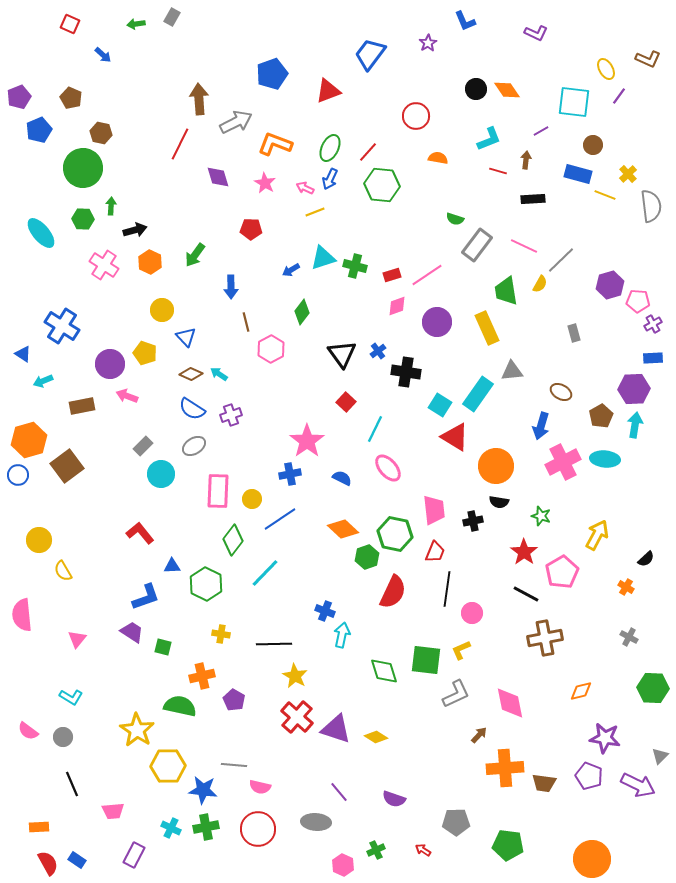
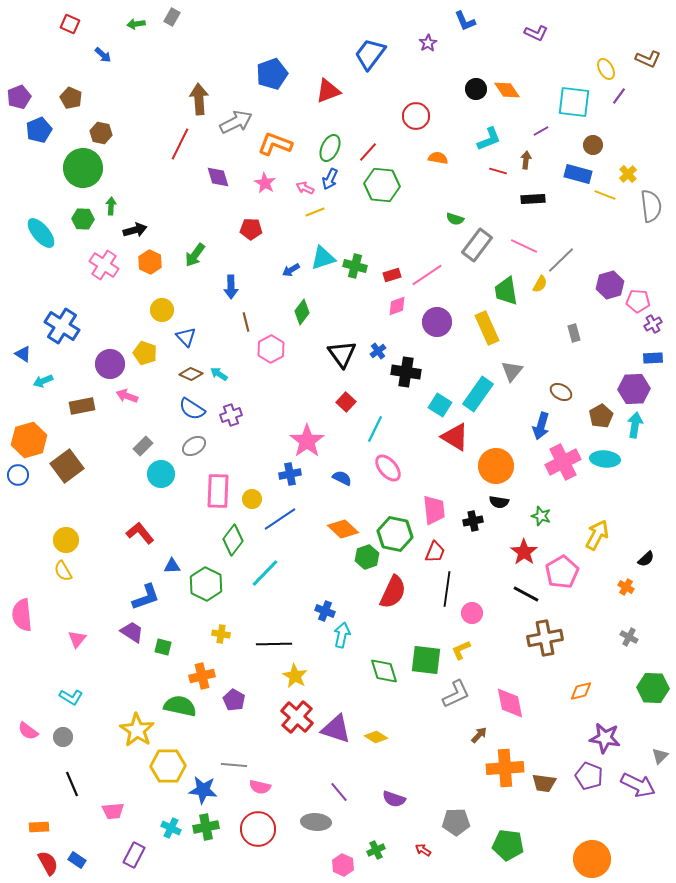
gray triangle at (512, 371): rotated 45 degrees counterclockwise
yellow circle at (39, 540): moved 27 px right
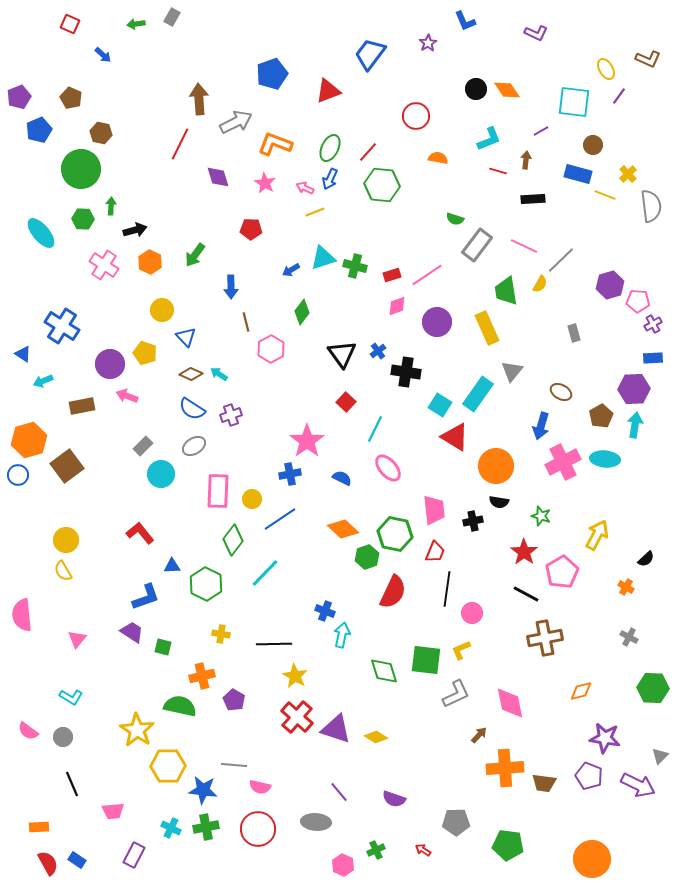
green circle at (83, 168): moved 2 px left, 1 px down
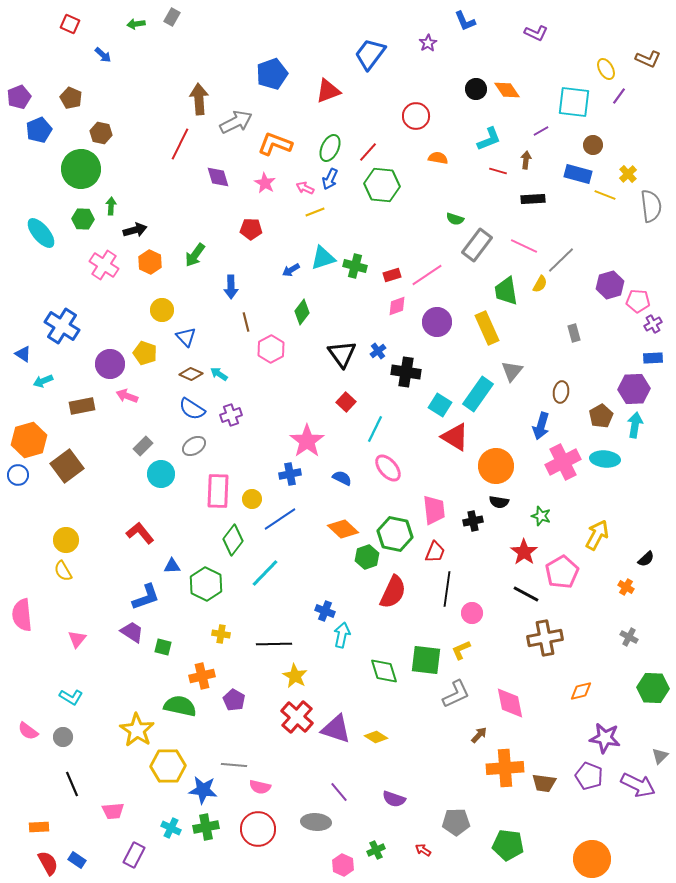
brown ellipse at (561, 392): rotated 70 degrees clockwise
